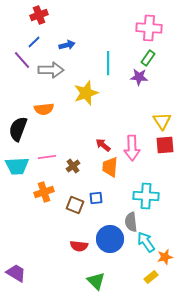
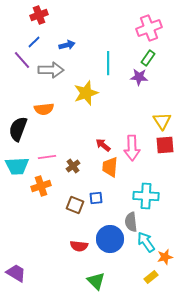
pink cross: rotated 25 degrees counterclockwise
orange cross: moved 3 px left, 6 px up
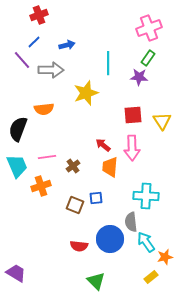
red square: moved 32 px left, 30 px up
cyan trapezoid: rotated 110 degrees counterclockwise
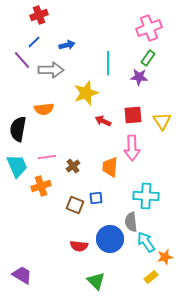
black semicircle: rotated 10 degrees counterclockwise
red arrow: moved 24 px up; rotated 14 degrees counterclockwise
purple trapezoid: moved 6 px right, 2 px down
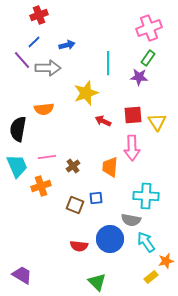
gray arrow: moved 3 px left, 2 px up
yellow triangle: moved 5 px left, 1 px down
gray semicircle: moved 2 px up; rotated 72 degrees counterclockwise
orange star: moved 1 px right, 4 px down
green triangle: moved 1 px right, 1 px down
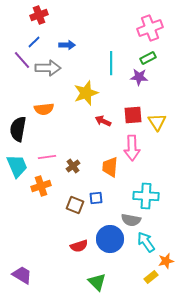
pink cross: moved 1 px right
blue arrow: rotated 14 degrees clockwise
green rectangle: rotated 28 degrees clockwise
cyan line: moved 3 px right
red semicircle: rotated 24 degrees counterclockwise
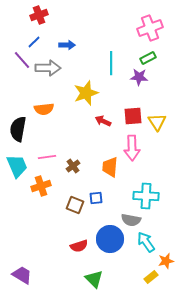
red square: moved 1 px down
green triangle: moved 3 px left, 3 px up
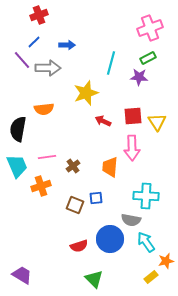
cyan line: rotated 15 degrees clockwise
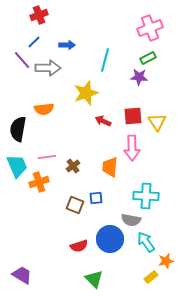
cyan line: moved 6 px left, 3 px up
orange cross: moved 2 px left, 4 px up
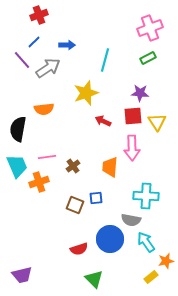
gray arrow: rotated 35 degrees counterclockwise
purple star: moved 1 px right, 16 px down
red semicircle: moved 3 px down
purple trapezoid: rotated 135 degrees clockwise
